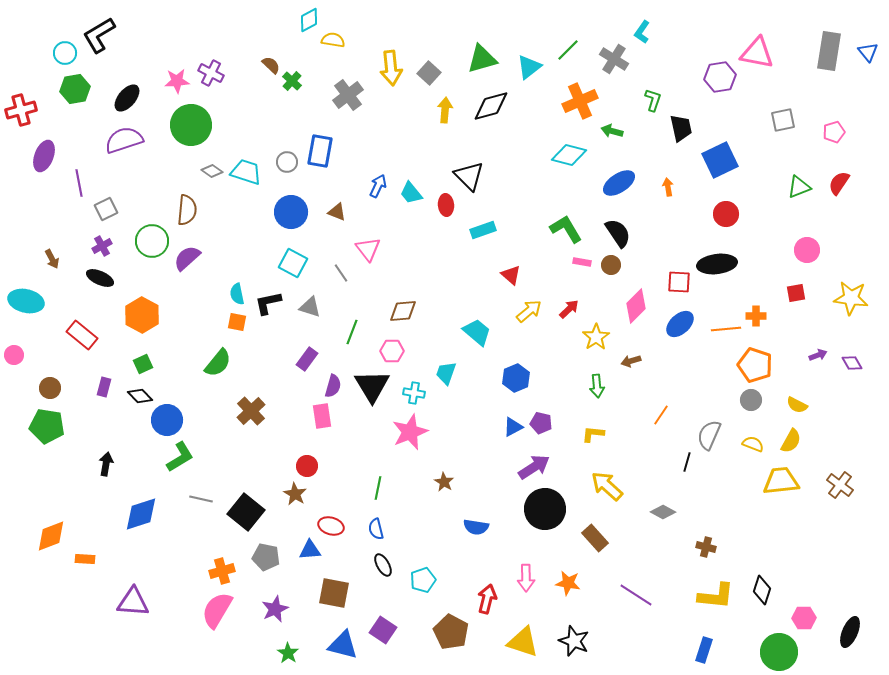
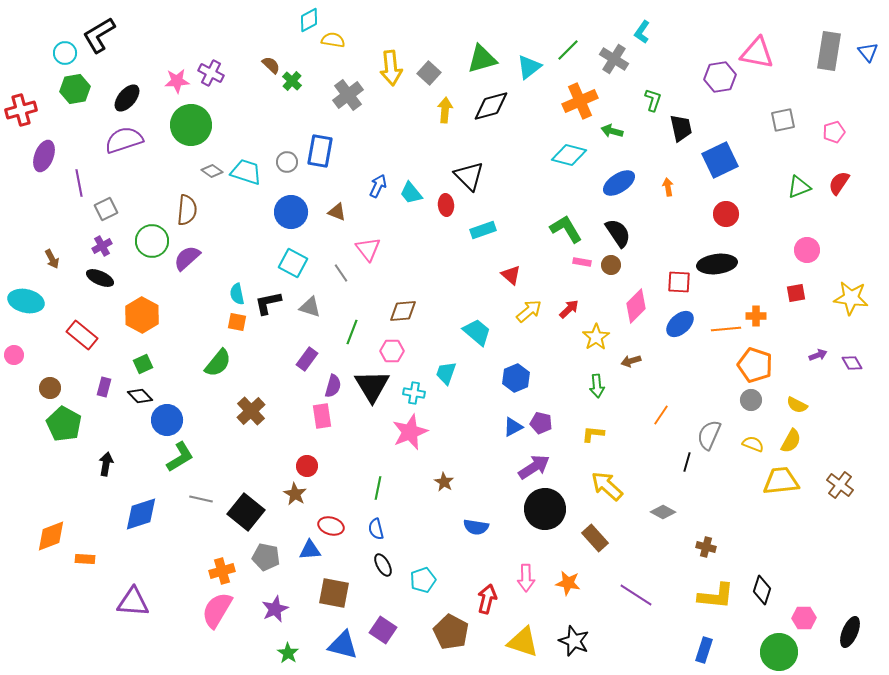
green pentagon at (47, 426): moved 17 px right, 2 px up; rotated 20 degrees clockwise
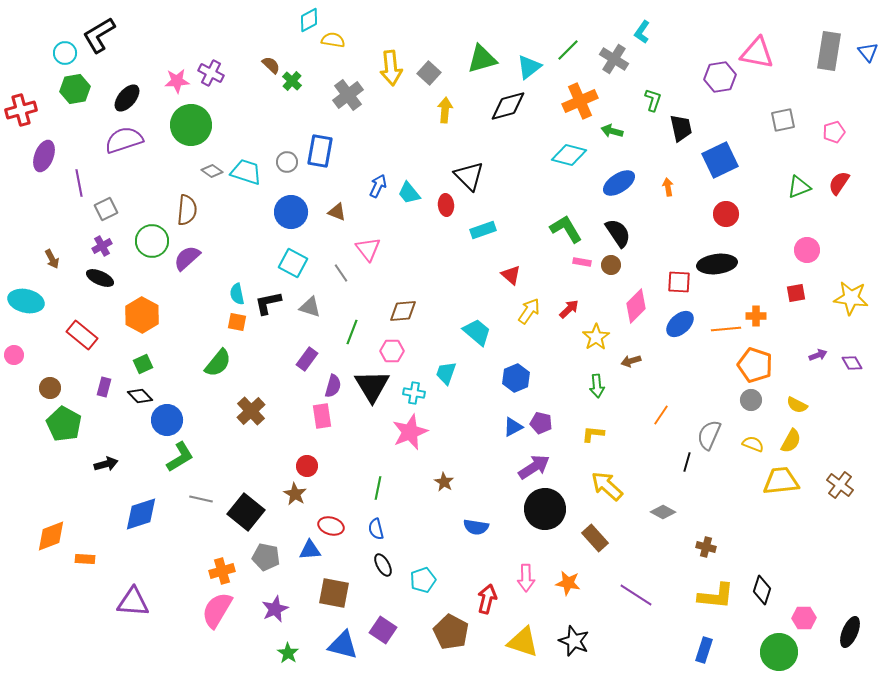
black diamond at (491, 106): moved 17 px right
cyan trapezoid at (411, 193): moved 2 px left
yellow arrow at (529, 311): rotated 16 degrees counterclockwise
black arrow at (106, 464): rotated 65 degrees clockwise
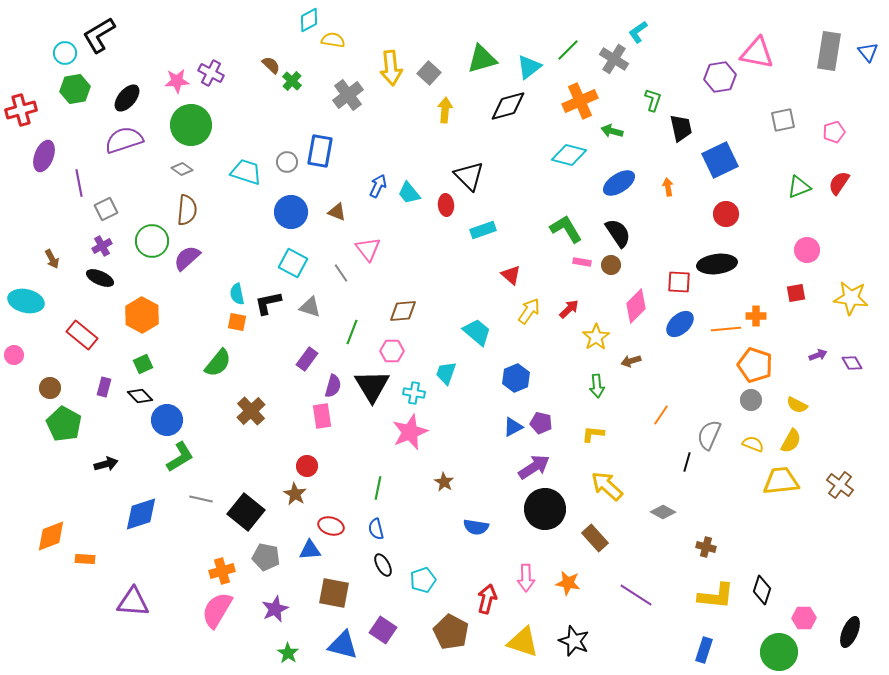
cyan L-shape at (642, 32): moved 4 px left; rotated 20 degrees clockwise
gray diamond at (212, 171): moved 30 px left, 2 px up
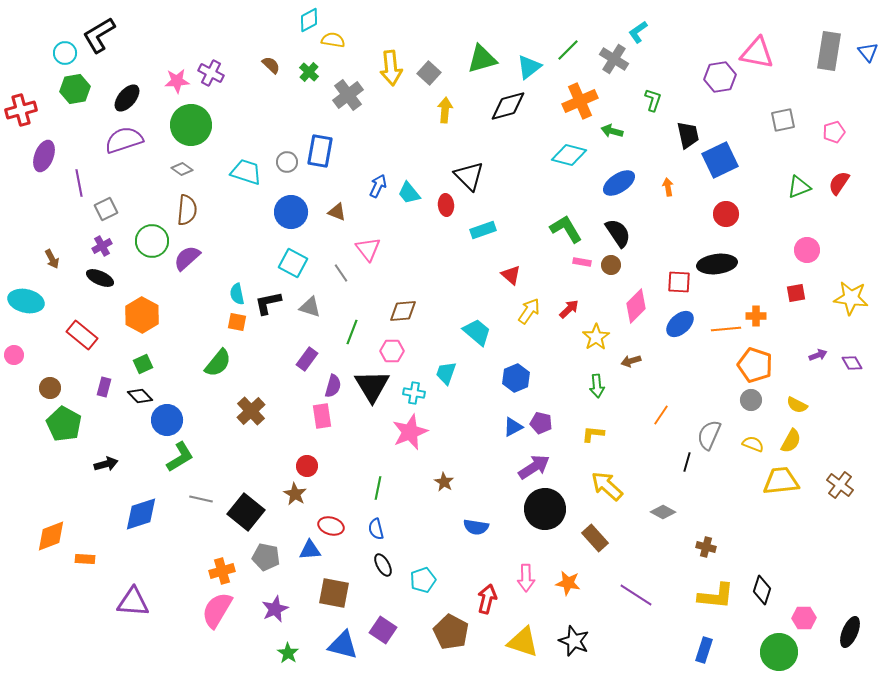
green cross at (292, 81): moved 17 px right, 9 px up
black trapezoid at (681, 128): moved 7 px right, 7 px down
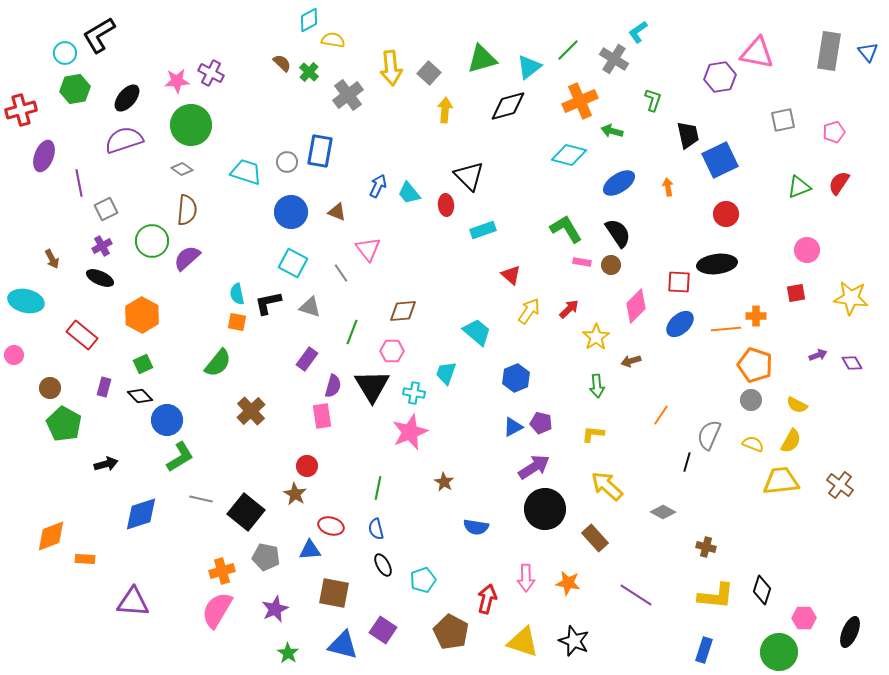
brown semicircle at (271, 65): moved 11 px right, 2 px up
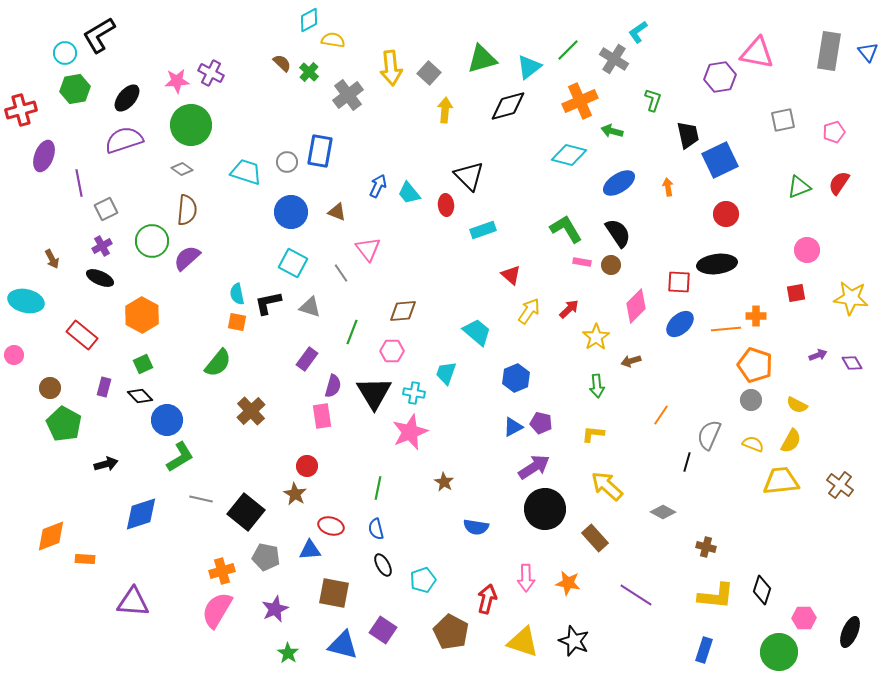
black triangle at (372, 386): moved 2 px right, 7 px down
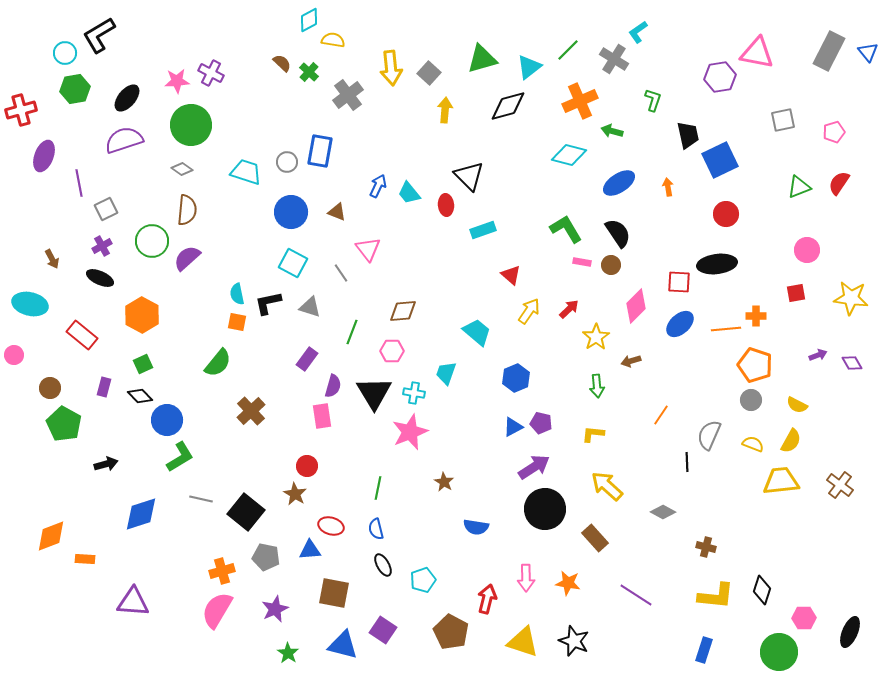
gray rectangle at (829, 51): rotated 18 degrees clockwise
cyan ellipse at (26, 301): moved 4 px right, 3 px down
black line at (687, 462): rotated 18 degrees counterclockwise
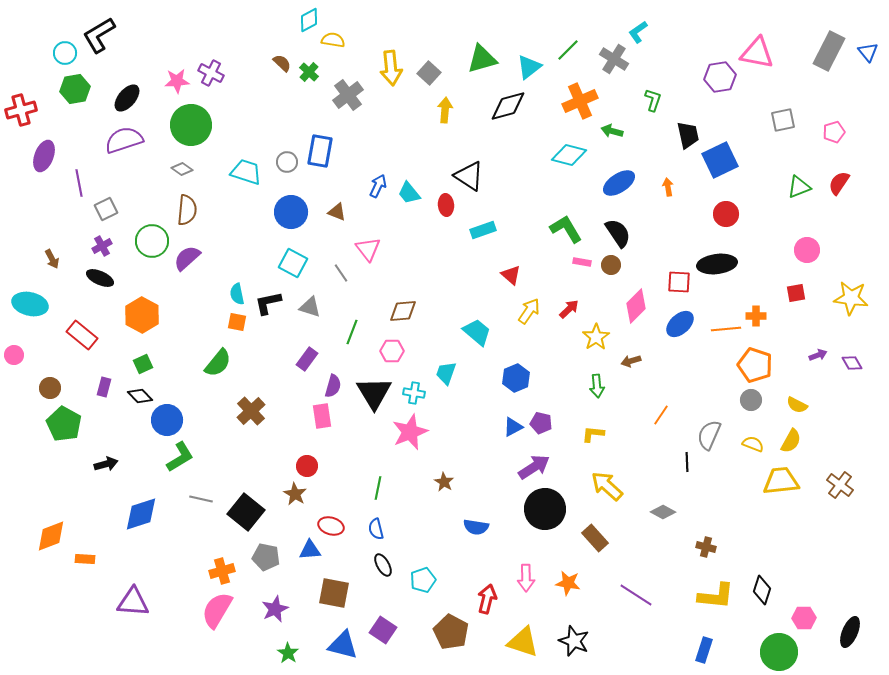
black triangle at (469, 176): rotated 12 degrees counterclockwise
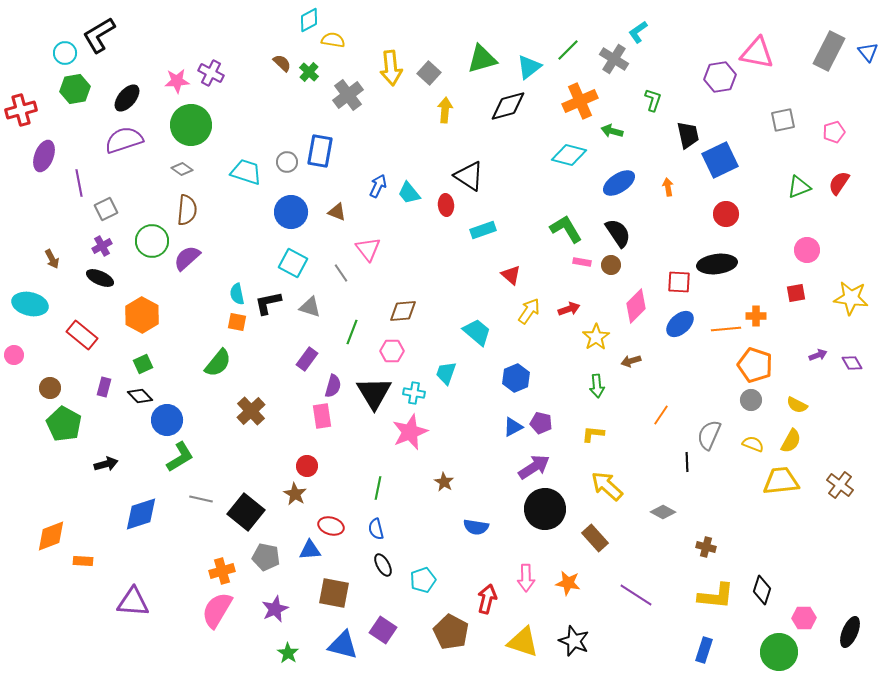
red arrow at (569, 309): rotated 25 degrees clockwise
orange rectangle at (85, 559): moved 2 px left, 2 px down
